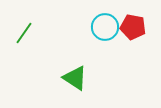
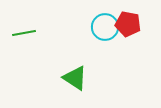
red pentagon: moved 5 px left, 3 px up
green line: rotated 45 degrees clockwise
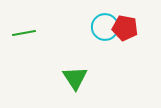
red pentagon: moved 3 px left, 4 px down
green triangle: rotated 24 degrees clockwise
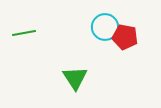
red pentagon: moved 9 px down
